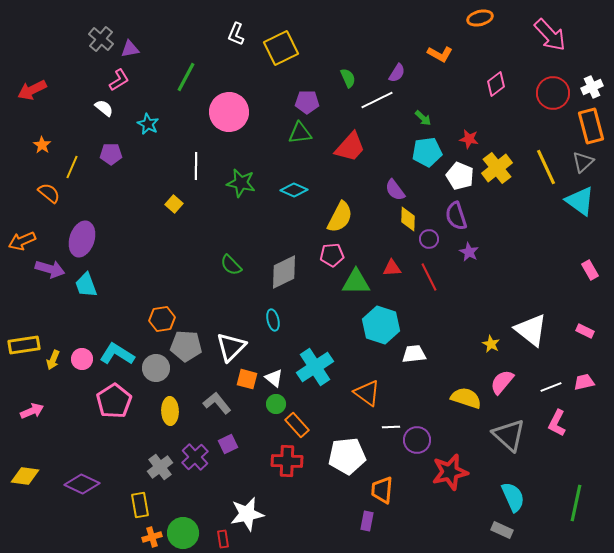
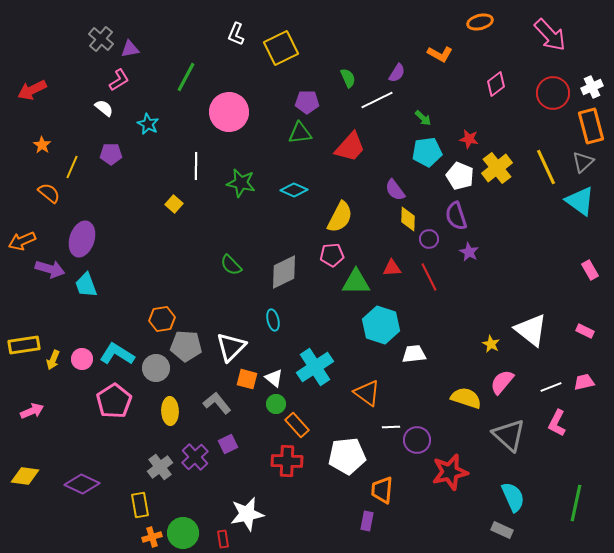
orange ellipse at (480, 18): moved 4 px down
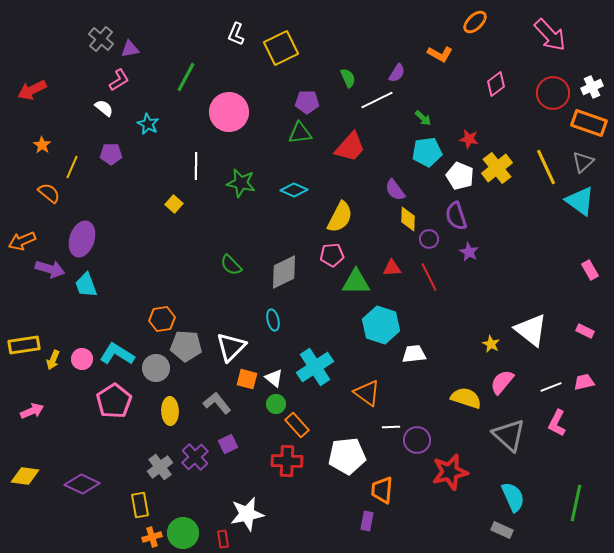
orange ellipse at (480, 22): moved 5 px left; rotated 30 degrees counterclockwise
orange rectangle at (591, 126): moved 2 px left, 3 px up; rotated 56 degrees counterclockwise
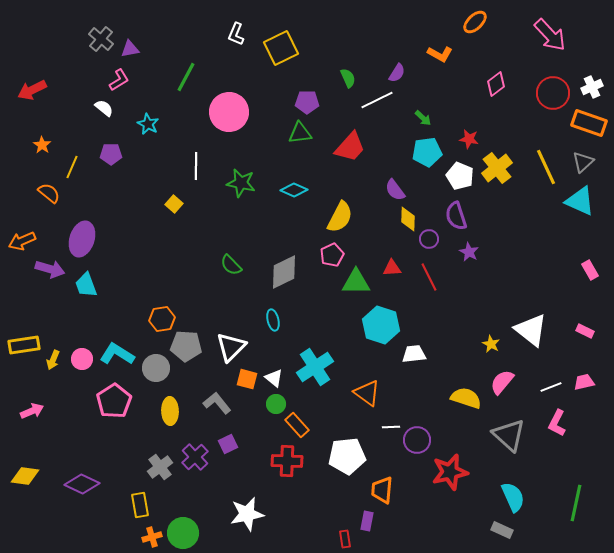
cyan triangle at (580, 201): rotated 12 degrees counterclockwise
pink pentagon at (332, 255): rotated 20 degrees counterclockwise
red rectangle at (223, 539): moved 122 px right
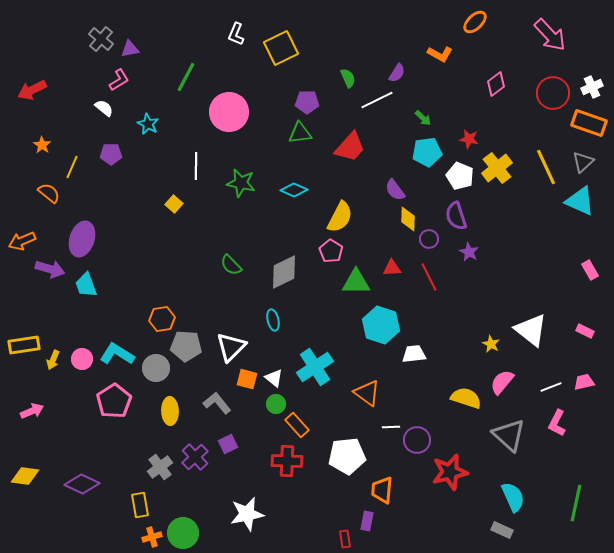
pink pentagon at (332, 255): moved 1 px left, 4 px up; rotated 15 degrees counterclockwise
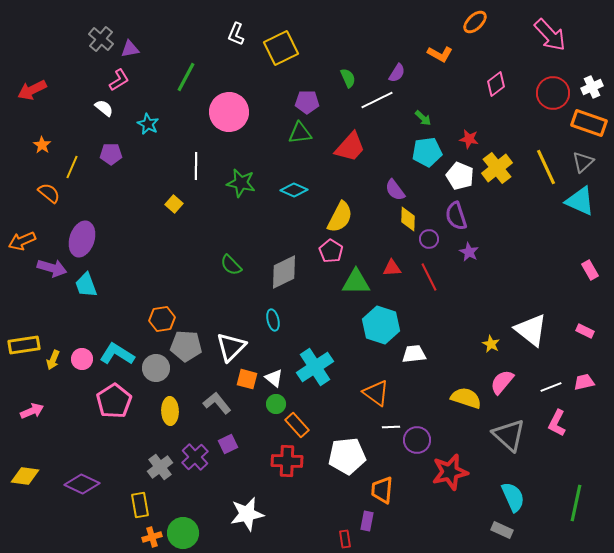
purple arrow at (50, 269): moved 2 px right, 1 px up
orange triangle at (367, 393): moved 9 px right
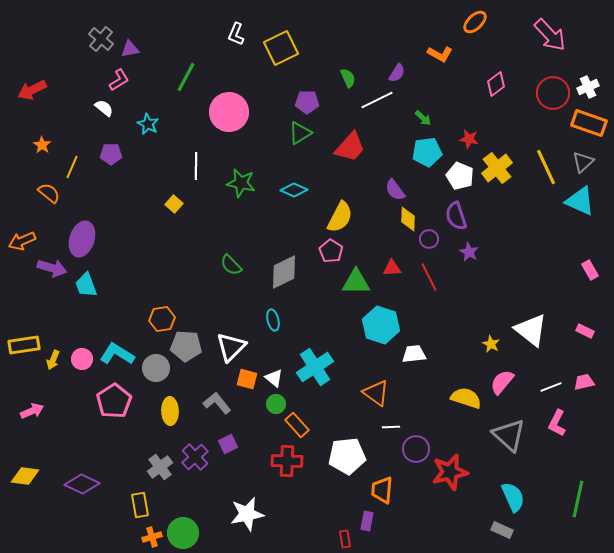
white cross at (592, 87): moved 4 px left
green triangle at (300, 133): rotated 25 degrees counterclockwise
purple circle at (417, 440): moved 1 px left, 9 px down
green line at (576, 503): moved 2 px right, 4 px up
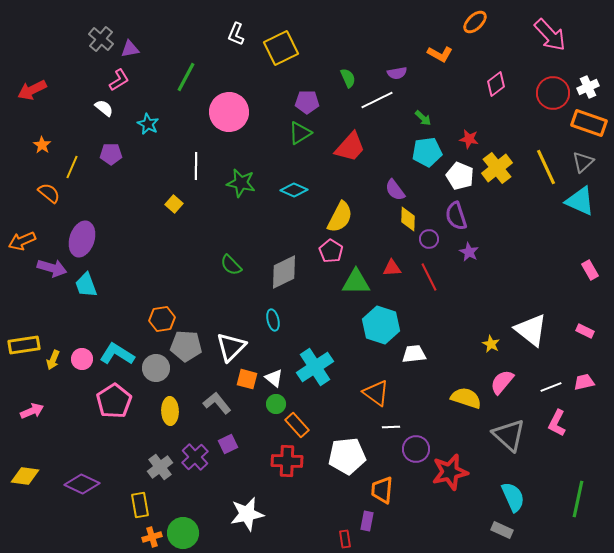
purple semicircle at (397, 73): rotated 48 degrees clockwise
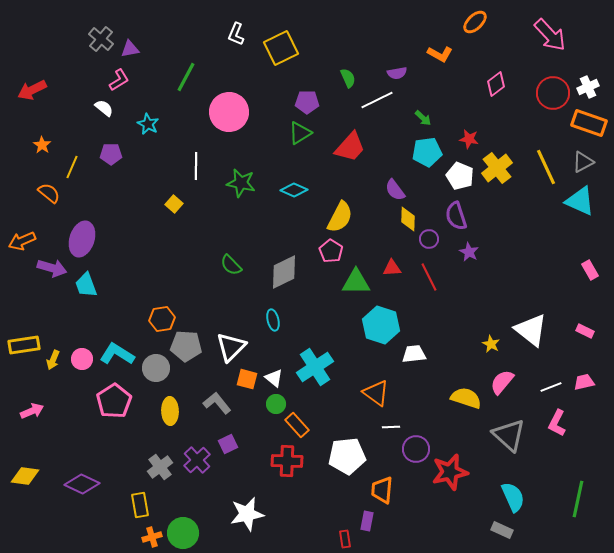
gray triangle at (583, 162): rotated 15 degrees clockwise
purple cross at (195, 457): moved 2 px right, 3 px down
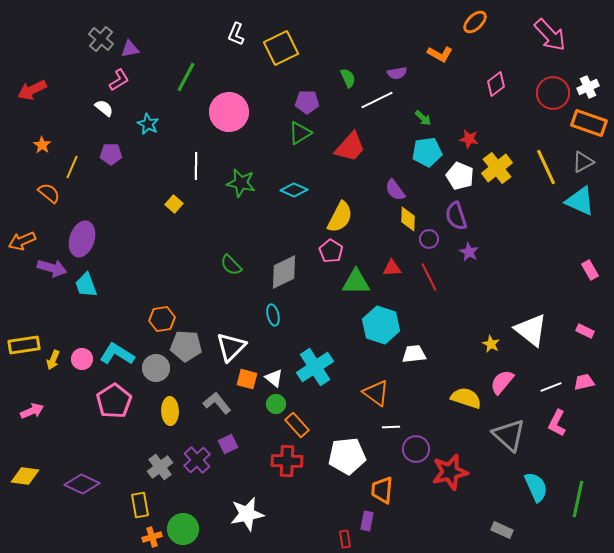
cyan ellipse at (273, 320): moved 5 px up
cyan semicircle at (513, 497): moved 23 px right, 10 px up
green circle at (183, 533): moved 4 px up
